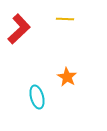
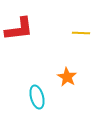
yellow line: moved 16 px right, 14 px down
red L-shape: rotated 36 degrees clockwise
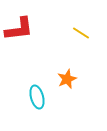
yellow line: rotated 30 degrees clockwise
orange star: moved 2 px down; rotated 18 degrees clockwise
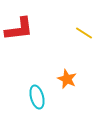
yellow line: moved 3 px right
orange star: rotated 24 degrees counterclockwise
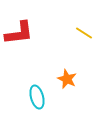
red L-shape: moved 4 px down
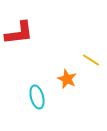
yellow line: moved 7 px right, 27 px down
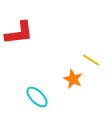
orange star: moved 6 px right
cyan ellipse: rotated 30 degrees counterclockwise
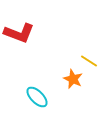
red L-shape: rotated 28 degrees clockwise
yellow line: moved 2 px left, 1 px down
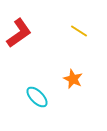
red L-shape: rotated 56 degrees counterclockwise
yellow line: moved 10 px left, 30 px up
